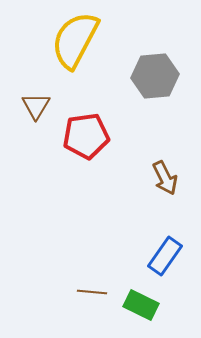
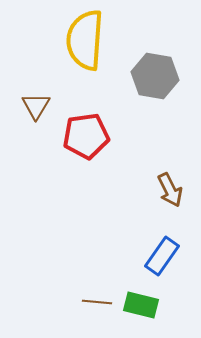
yellow semicircle: moved 10 px right; rotated 24 degrees counterclockwise
gray hexagon: rotated 15 degrees clockwise
brown arrow: moved 5 px right, 12 px down
blue rectangle: moved 3 px left
brown line: moved 5 px right, 10 px down
green rectangle: rotated 12 degrees counterclockwise
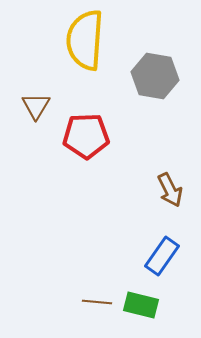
red pentagon: rotated 6 degrees clockwise
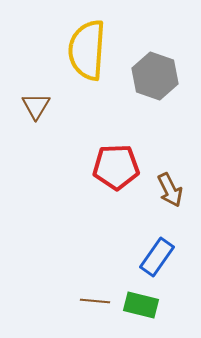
yellow semicircle: moved 2 px right, 10 px down
gray hexagon: rotated 9 degrees clockwise
red pentagon: moved 30 px right, 31 px down
blue rectangle: moved 5 px left, 1 px down
brown line: moved 2 px left, 1 px up
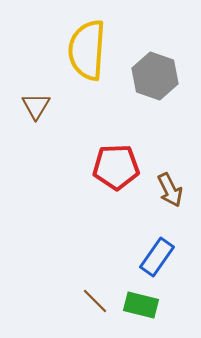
brown line: rotated 40 degrees clockwise
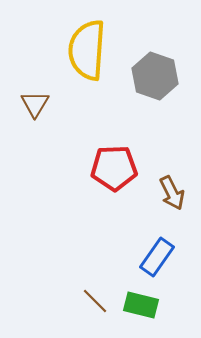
brown triangle: moved 1 px left, 2 px up
red pentagon: moved 2 px left, 1 px down
brown arrow: moved 2 px right, 3 px down
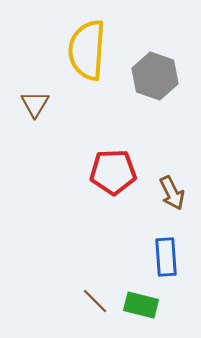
red pentagon: moved 1 px left, 4 px down
blue rectangle: moved 9 px right; rotated 39 degrees counterclockwise
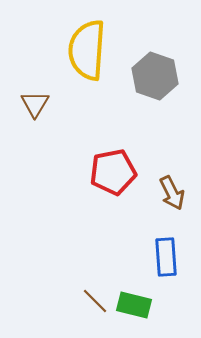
red pentagon: rotated 9 degrees counterclockwise
green rectangle: moved 7 px left
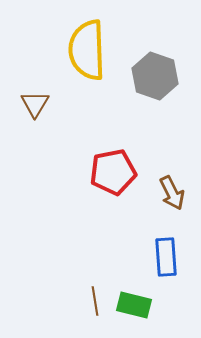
yellow semicircle: rotated 6 degrees counterclockwise
brown line: rotated 36 degrees clockwise
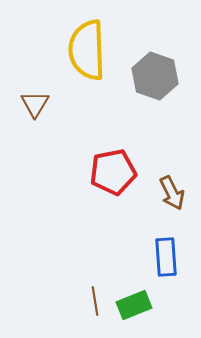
green rectangle: rotated 36 degrees counterclockwise
